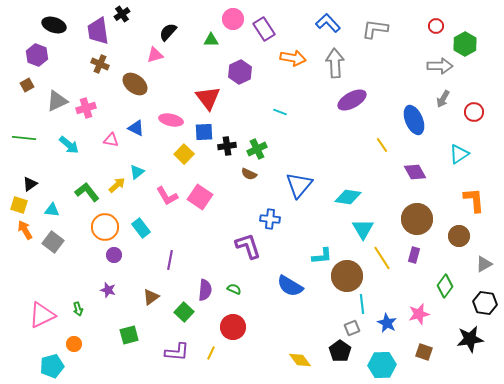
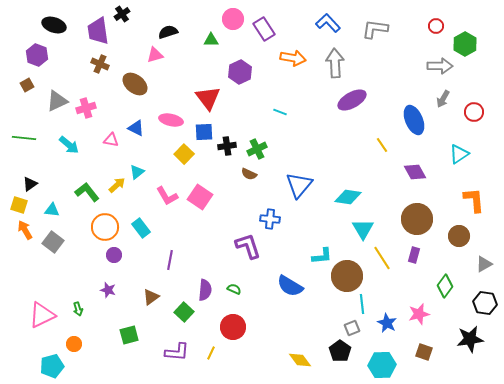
black semicircle at (168, 32): rotated 30 degrees clockwise
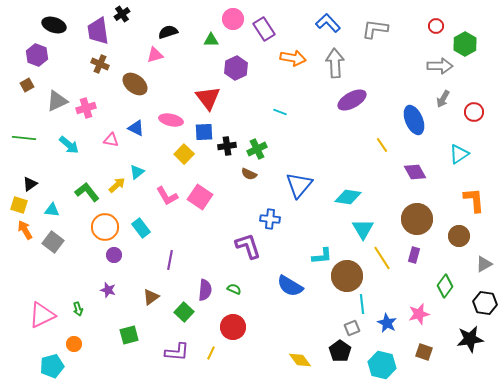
purple hexagon at (240, 72): moved 4 px left, 4 px up
cyan hexagon at (382, 365): rotated 16 degrees clockwise
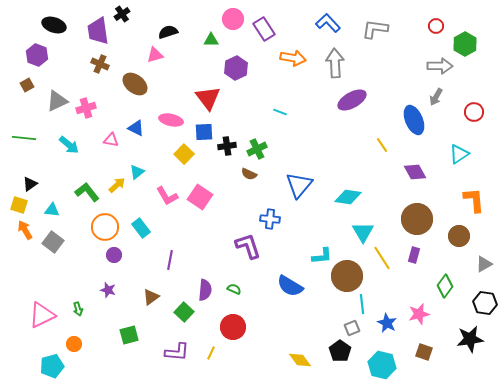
gray arrow at (443, 99): moved 7 px left, 2 px up
cyan triangle at (363, 229): moved 3 px down
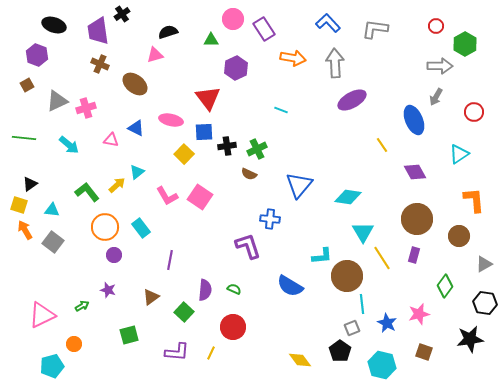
cyan line at (280, 112): moved 1 px right, 2 px up
green arrow at (78, 309): moved 4 px right, 3 px up; rotated 104 degrees counterclockwise
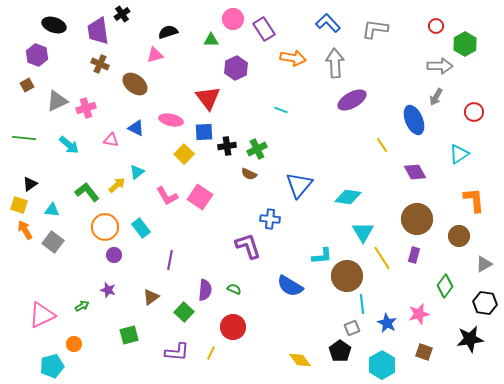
cyan hexagon at (382, 365): rotated 16 degrees clockwise
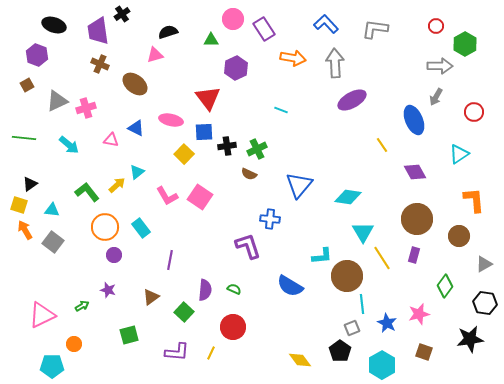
blue L-shape at (328, 23): moved 2 px left, 1 px down
cyan pentagon at (52, 366): rotated 15 degrees clockwise
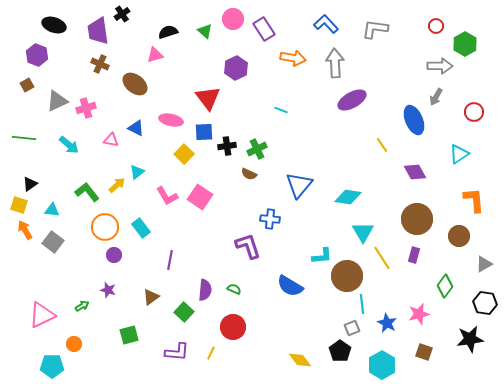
green triangle at (211, 40): moved 6 px left, 9 px up; rotated 42 degrees clockwise
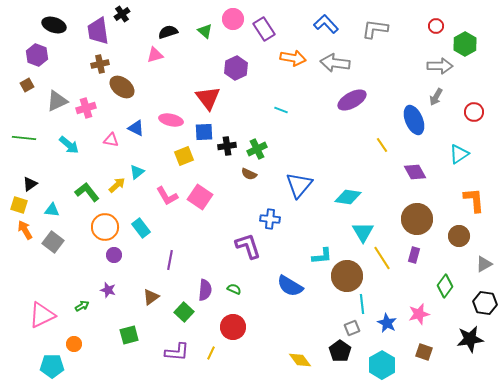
gray arrow at (335, 63): rotated 80 degrees counterclockwise
brown cross at (100, 64): rotated 36 degrees counterclockwise
brown ellipse at (135, 84): moved 13 px left, 3 px down
yellow square at (184, 154): moved 2 px down; rotated 24 degrees clockwise
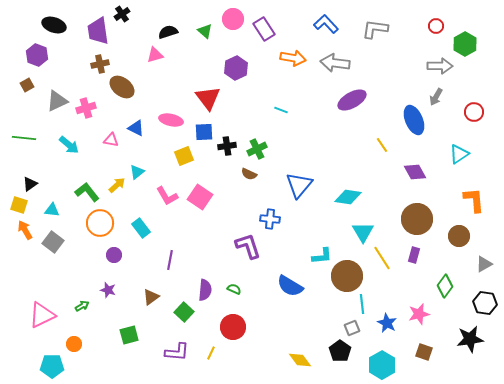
orange circle at (105, 227): moved 5 px left, 4 px up
